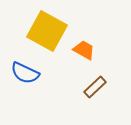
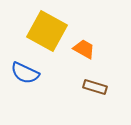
orange trapezoid: moved 1 px up
brown rectangle: rotated 60 degrees clockwise
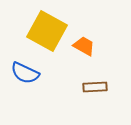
orange trapezoid: moved 3 px up
brown rectangle: rotated 20 degrees counterclockwise
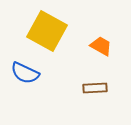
orange trapezoid: moved 17 px right
brown rectangle: moved 1 px down
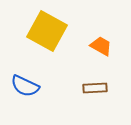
blue semicircle: moved 13 px down
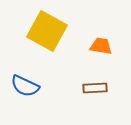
orange trapezoid: rotated 20 degrees counterclockwise
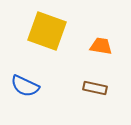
yellow square: rotated 9 degrees counterclockwise
brown rectangle: rotated 15 degrees clockwise
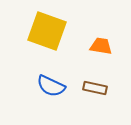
blue semicircle: moved 26 px right
